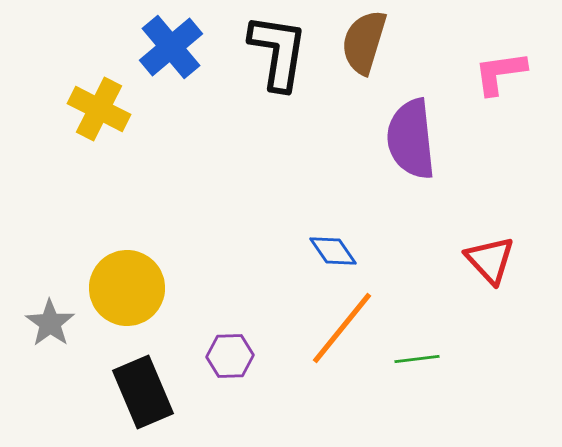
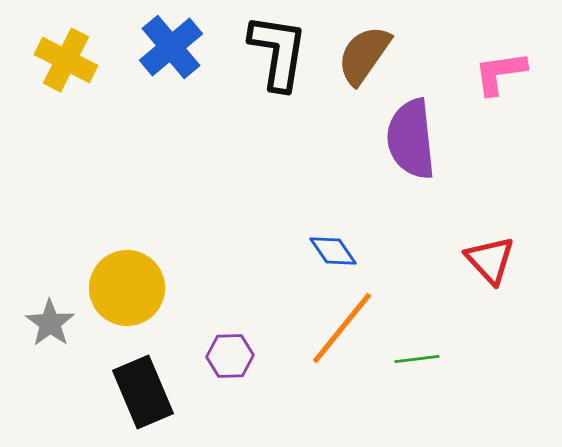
brown semicircle: moved 13 px down; rotated 18 degrees clockwise
yellow cross: moved 33 px left, 49 px up
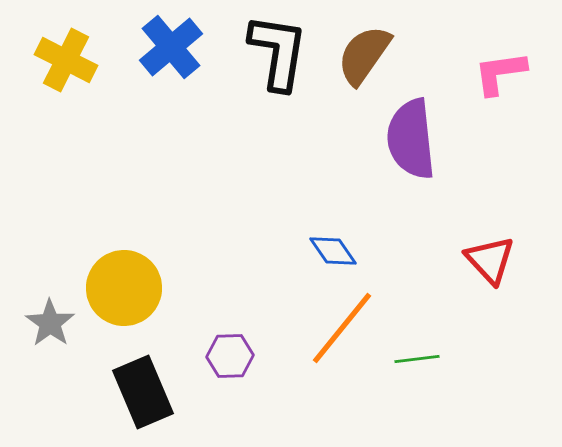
yellow circle: moved 3 px left
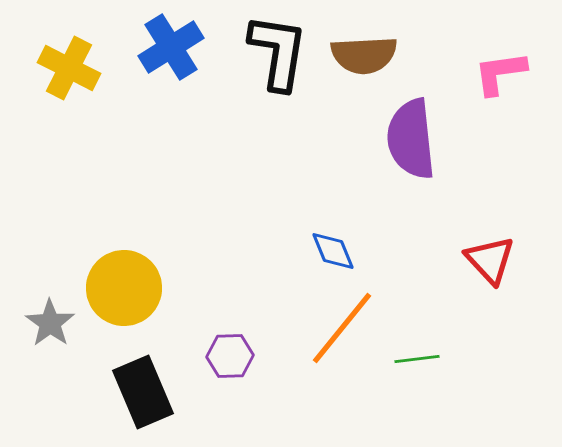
blue cross: rotated 8 degrees clockwise
brown semicircle: rotated 128 degrees counterclockwise
yellow cross: moved 3 px right, 8 px down
blue diamond: rotated 12 degrees clockwise
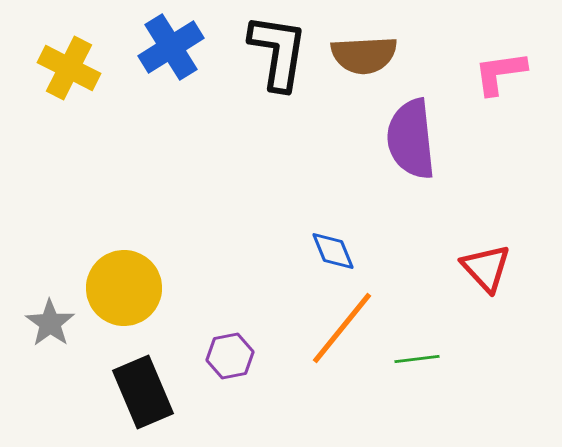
red triangle: moved 4 px left, 8 px down
purple hexagon: rotated 9 degrees counterclockwise
